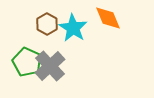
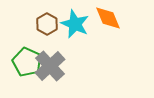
cyan star: moved 2 px right, 4 px up; rotated 8 degrees counterclockwise
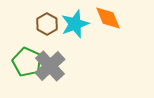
cyan star: rotated 28 degrees clockwise
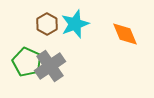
orange diamond: moved 17 px right, 16 px down
gray cross: rotated 8 degrees clockwise
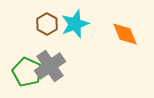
green pentagon: moved 10 px down
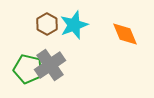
cyan star: moved 1 px left, 1 px down
gray cross: moved 1 px up
green pentagon: moved 1 px right, 3 px up; rotated 12 degrees counterclockwise
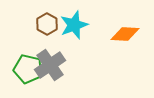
orange diamond: rotated 64 degrees counterclockwise
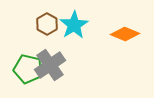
cyan star: rotated 12 degrees counterclockwise
orange diamond: rotated 20 degrees clockwise
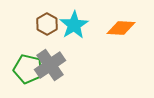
orange diamond: moved 4 px left, 6 px up; rotated 20 degrees counterclockwise
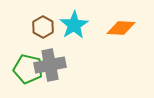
brown hexagon: moved 4 px left, 3 px down
gray cross: rotated 24 degrees clockwise
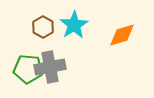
orange diamond: moved 1 px right, 7 px down; rotated 20 degrees counterclockwise
gray cross: moved 2 px down
green pentagon: rotated 8 degrees counterclockwise
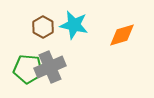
cyan star: rotated 28 degrees counterclockwise
gray cross: rotated 12 degrees counterclockwise
